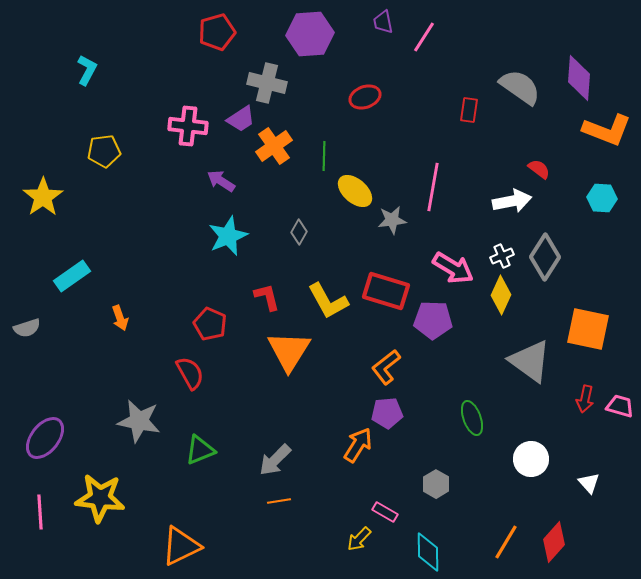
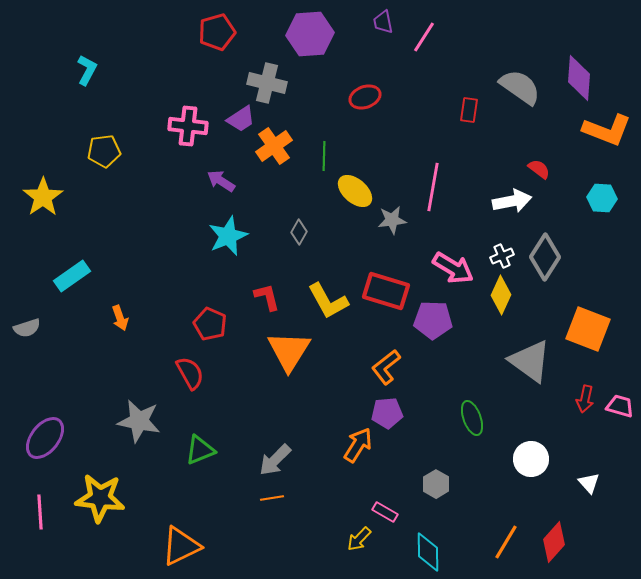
orange square at (588, 329): rotated 9 degrees clockwise
orange line at (279, 501): moved 7 px left, 3 px up
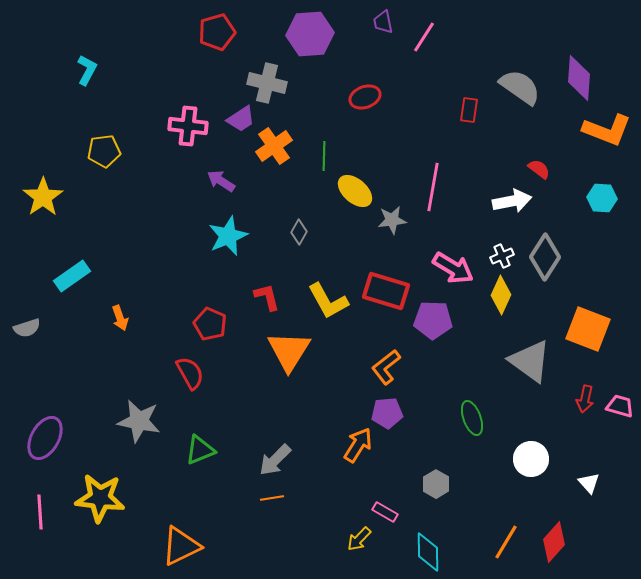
purple ellipse at (45, 438): rotated 9 degrees counterclockwise
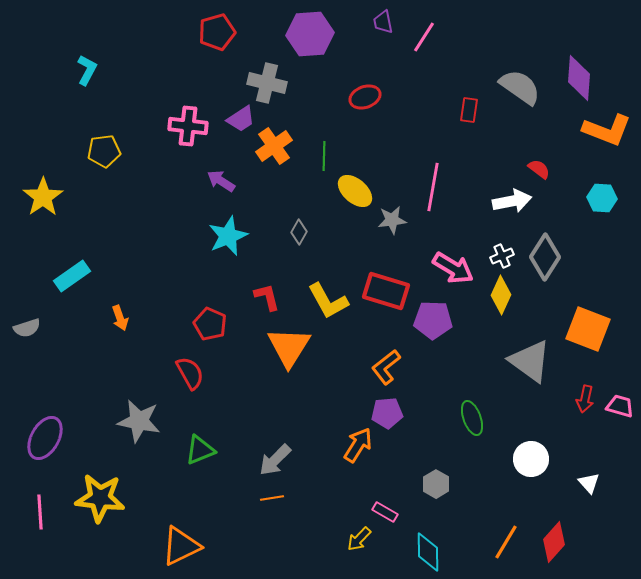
orange triangle at (289, 351): moved 4 px up
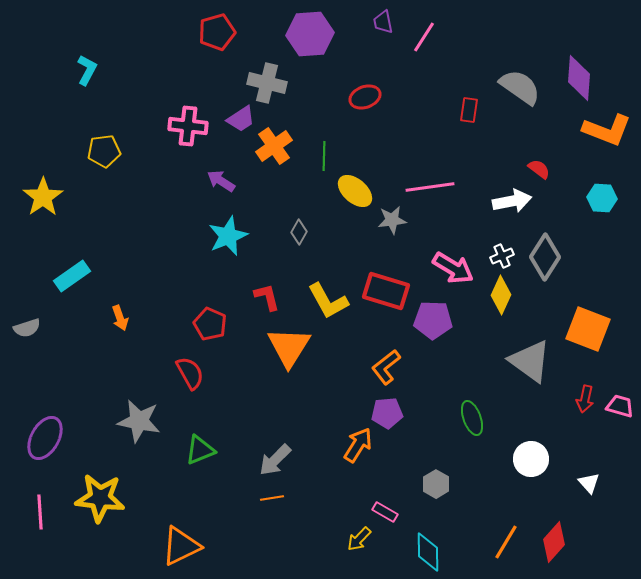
pink line at (433, 187): moved 3 px left; rotated 72 degrees clockwise
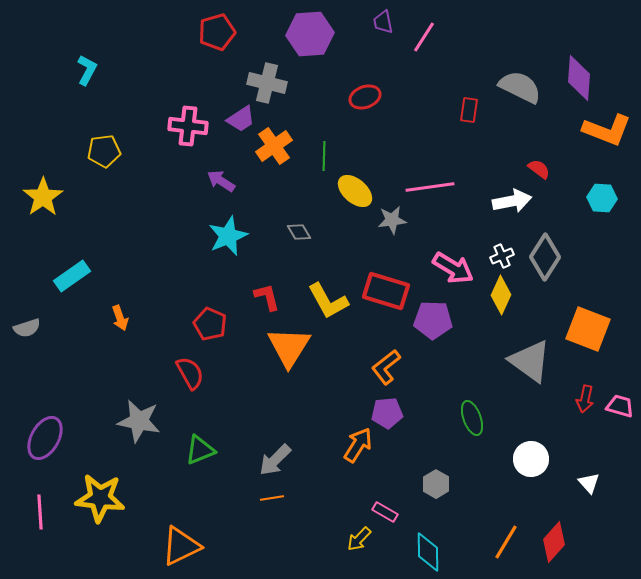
gray semicircle at (520, 87): rotated 9 degrees counterclockwise
gray diamond at (299, 232): rotated 60 degrees counterclockwise
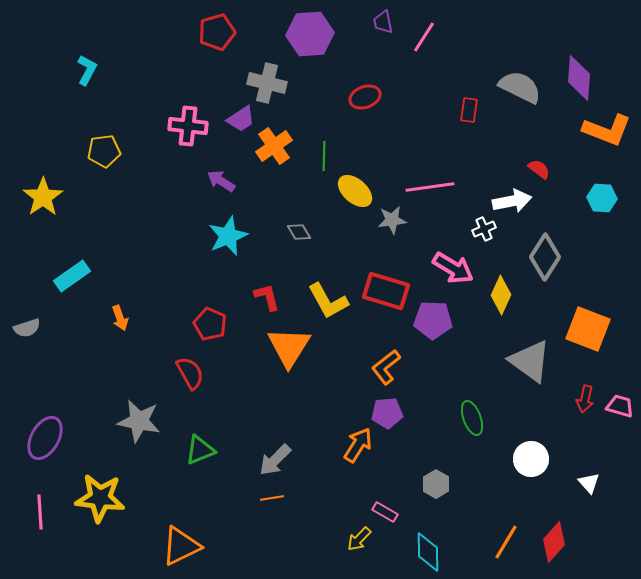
white cross at (502, 256): moved 18 px left, 27 px up
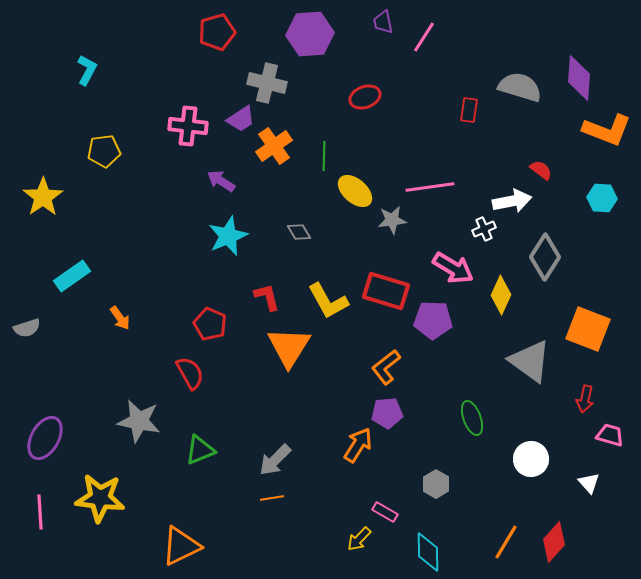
gray semicircle at (520, 87): rotated 9 degrees counterclockwise
red semicircle at (539, 169): moved 2 px right, 1 px down
orange arrow at (120, 318): rotated 15 degrees counterclockwise
pink trapezoid at (620, 406): moved 10 px left, 29 px down
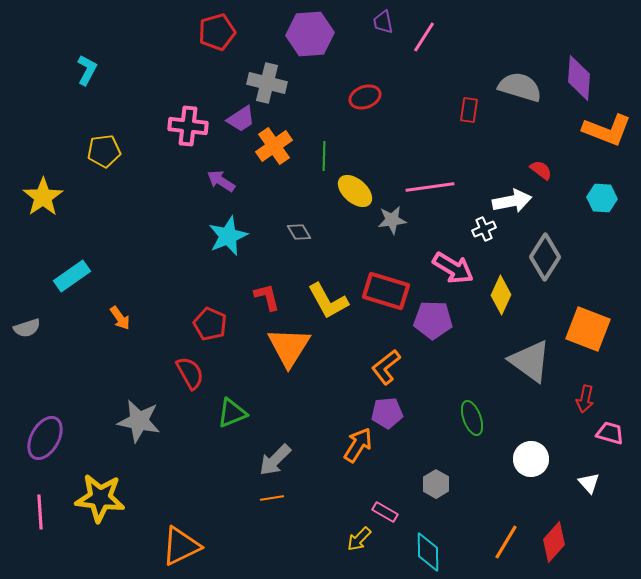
pink trapezoid at (610, 435): moved 2 px up
green triangle at (200, 450): moved 32 px right, 37 px up
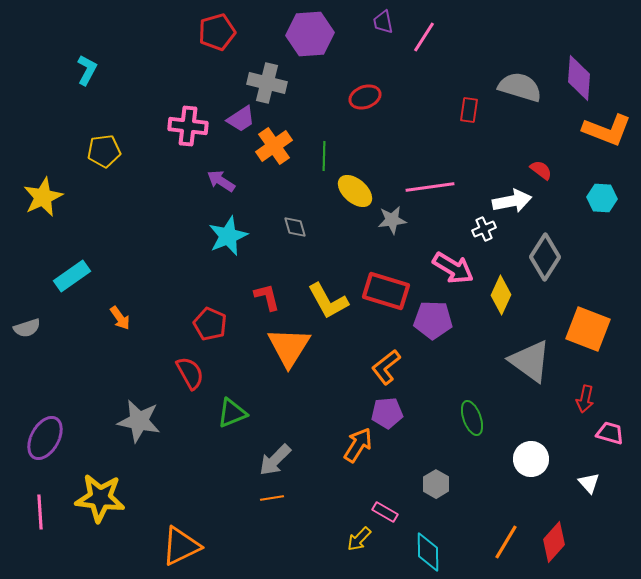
yellow star at (43, 197): rotated 9 degrees clockwise
gray diamond at (299, 232): moved 4 px left, 5 px up; rotated 15 degrees clockwise
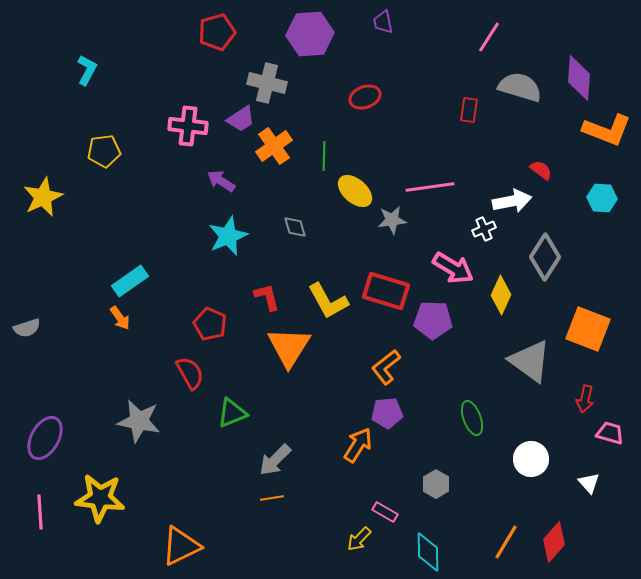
pink line at (424, 37): moved 65 px right
cyan rectangle at (72, 276): moved 58 px right, 5 px down
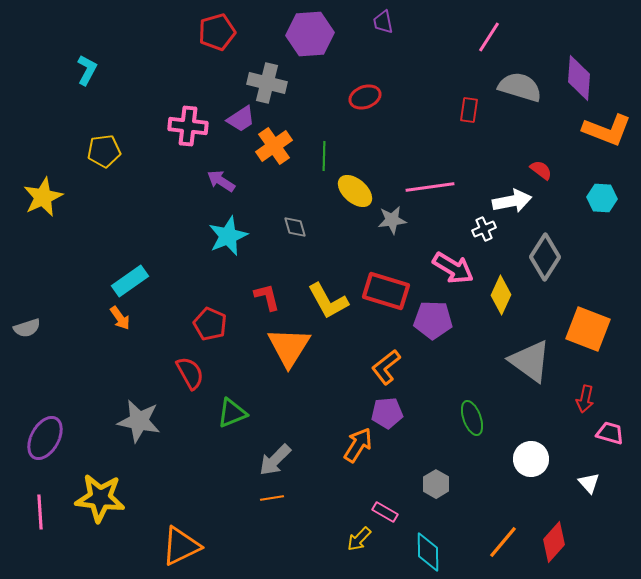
orange line at (506, 542): moved 3 px left; rotated 9 degrees clockwise
